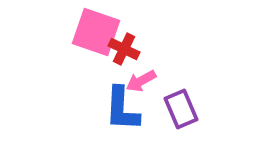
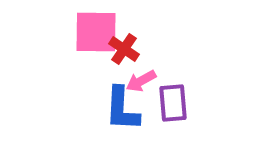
pink square: rotated 18 degrees counterclockwise
red cross: rotated 8 degrees clockwise
purple rectangle: moved 8 px left, 6 px up; rotated 18 degrees clockwise
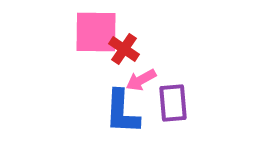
pink arrow: moved 1 px up
blue L-shape: moved 3 px down
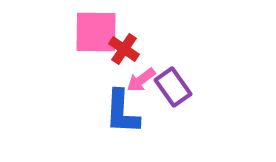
pink arrow: rotated 8 degrees counterclockwise
purple rectangle: moved 16 px up; rotated 30 degrees counterclockwise
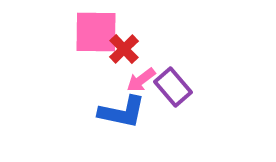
red cross: rotated 12 degrees clockwise
purple rectangle: rotated 6 degrees counterclockwise
blue L-shape: rotated 81 degrees counterclockwise
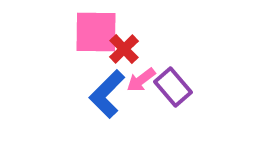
blue L-shape: moved 15 px left, 18 px up; rotated 123 degrees clockwise
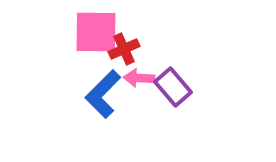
red cross: rotated 20 degrees clockwise
pink arrow: moved 2 px left, 2 px up; rotated 40 degrees clockwise
blue L-shape: moved 4 px left
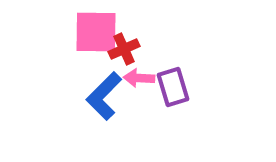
purple rectangle: rotated 24 degrees clockwise
blue L-shape: moved 1 px right, 2 px down
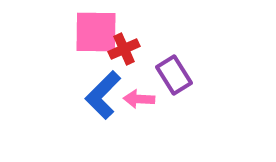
pink arrow: moved 21 px down
purple rectangle: moved 1 px right, 12 px up; rotated 15 degrees counterclockwise
blue L-shape: moved 1 px left, 1 px up
